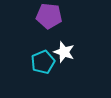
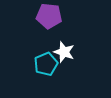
cyan pentagon: moved 3 px right, 2 px down
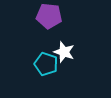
cyan pentagon: rotated 30 degrees counterclockwise
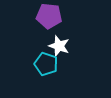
white star: moved 5 px left, 6 px up
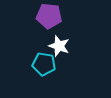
cyan pentagon: moved 2 px left; rotated 10 degrees counterclockwise
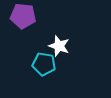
purple pentagon: moved 26 px left
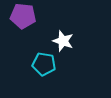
white star: moved 4 px right, 5 px up
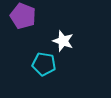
purple pentagon: rotated 15 degrees clockwise
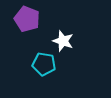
purple pentagon: moved 4 px right, 3 px down
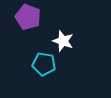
purple pentagon: moved 1 px right, 2 px up
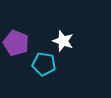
purple pentagon: moved 12 px left, 26 px down
